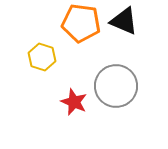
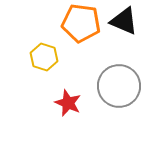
yellow hexagon: moved 2 px right
gray circle: moved 3 px right
red star: moved 6 px left, 1 px down
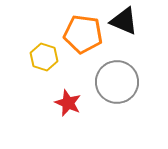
orange pentagon: moved 2 px right, 11 px down
gray circle: moved 2 px left, 4 px up
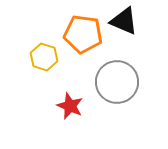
red star: moved 2 px right, 3 px down
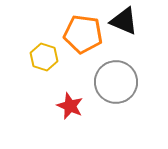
gray circle: moved 1 px left
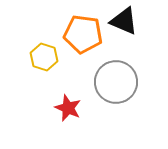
red star: moved 2 px left, 2 px down
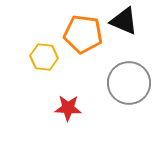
yellow hexagon: rotated 12 degrees counterclockwise
gray circle: moved 13 px right, 1 px down
red star: rotated 20 degrees counterclockwise
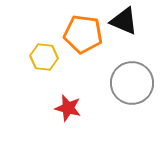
gray circle: moved 3 px right
red star: rotated 12 degrees clockwise
